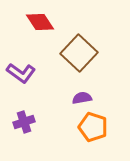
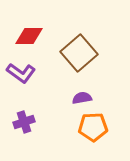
red diamond: moved 11 px left, 14 px down; rotated 56 degrees counterclockwise
brown square: rotated 6 degrees clockwise
orange pentagon: rotated 20 degrees counterclockwise
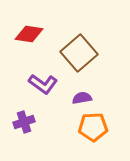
red diamond: moved 2 px up; rotated 8 degrees clockwise
purple L-shape: moved 22 px right, 11 px down
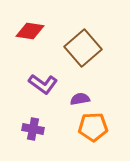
red diamond: moved 1 px right, 3 px up
brown square: moved 4 px right, 5 px up
purple semicircle: moved 2 px left, 1 px down
purple cross: moved 9 px right, 7 px down; rotated 30 degrees clockwise
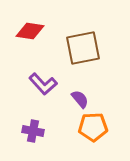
brown square: rotated 30 degrees clockwise
purple L-shape: rotated 12 degrees clockwise
purple semicircle: rotated 60 degrees clockwise
purple cross: moved 2 px down
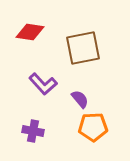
red diamond: moved 1 px down
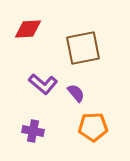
red diamond: moved 2 px left, 3 px up; rotated 12 degrees counterclockwise
purple L-shape: rotated 8 degrees counterclockwise
purple semicircle: moved 4 px left, 6 px up
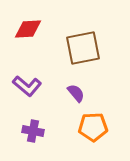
purple L-shape: moved 16 px left, 2 px down
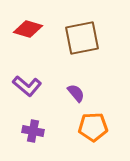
red diamond: rotated 20 degrees clockwise
brown square: moved 1 px left, 10 px up
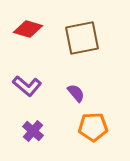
purple cross: rotated 30 degrees clockwise
